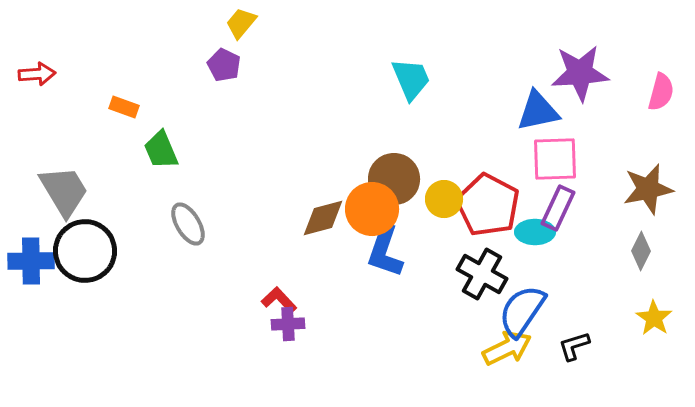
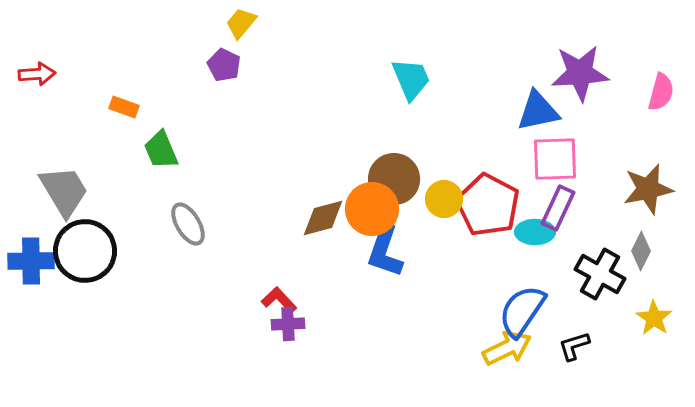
black cross: moved 118 px right
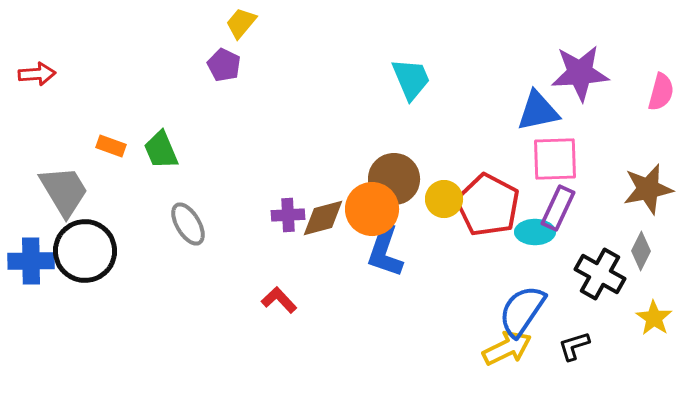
orange rectangle: moved 13 px left, 39 px down
purple cross: moved 109 px up
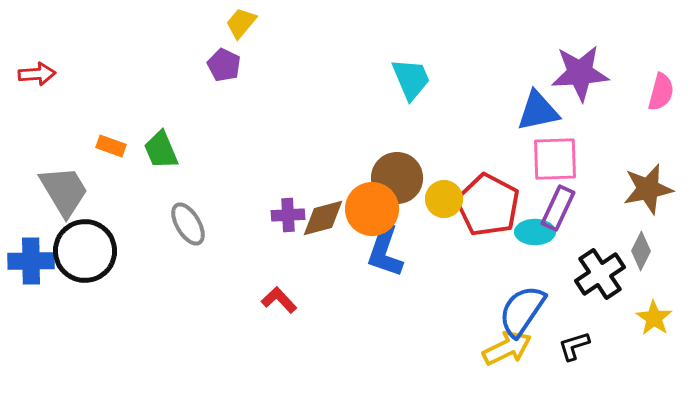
brown circle: moved 3 px right, 1 px up
black cross: rotated 27 degrees clockwise
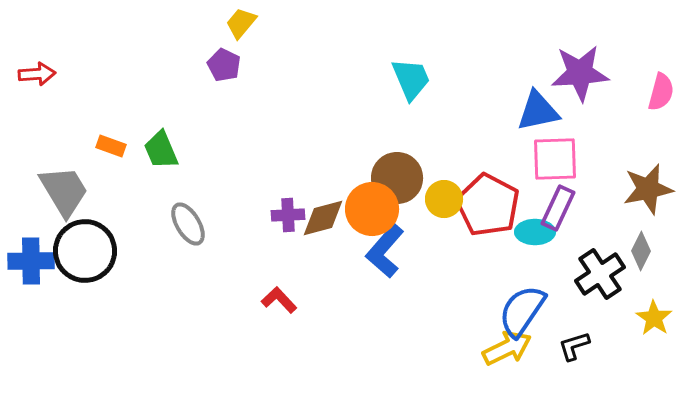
blue L-shape: rotated 22 degrees clockwise
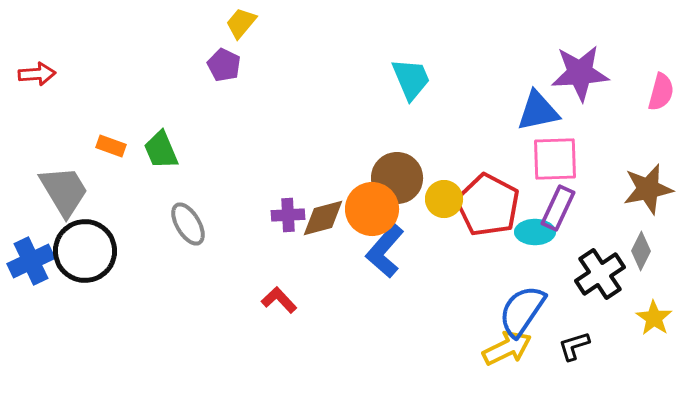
blue cross: rotated 24 degrees counterclockwise
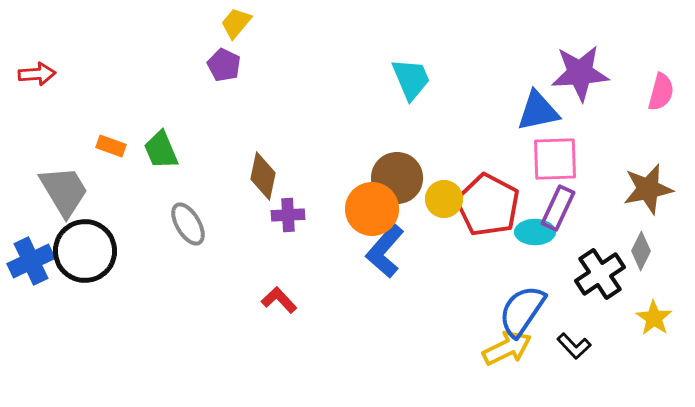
yellow trapezoid: moved 5 px left
brown diamond: moved 60 px left, 42 px up; rotated 63 degrees counterclockwise
black L-shape: rotated 116 degrees counterclockwise
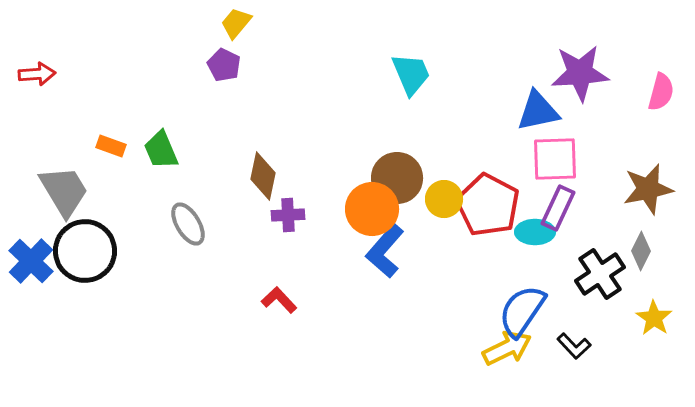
cyan trapezoid: moved 5 px up
blue cross: rotated 21 degrees counterclockwise
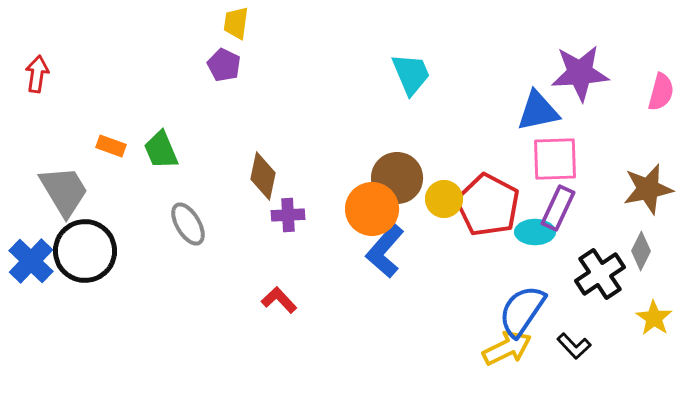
yellow trapezoid: rotated 32 degrees counterclockwise
red arrow: rotated 78 degrees counterclockwise
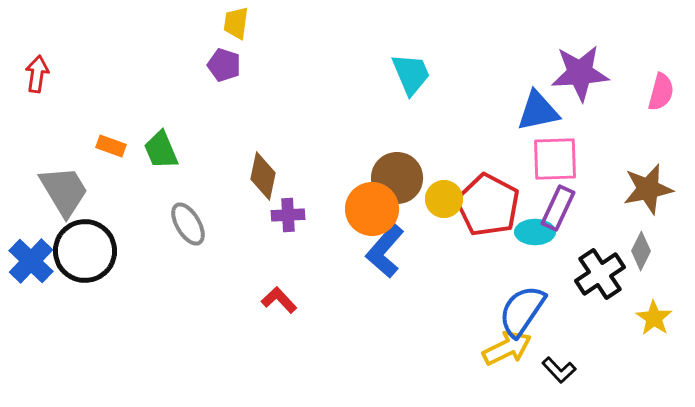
purple pentagon: rotated 8 degrees counterclockwise
black L-shape: moved 15 px left, 24 px down
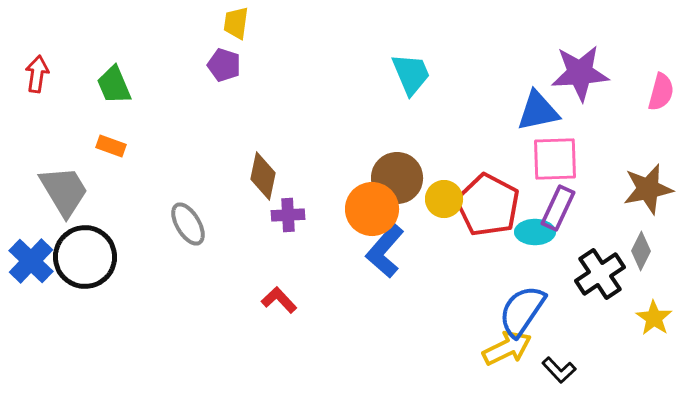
green trapezoid: moved 47 px left, 65 px up
black circle: moved 6 px down
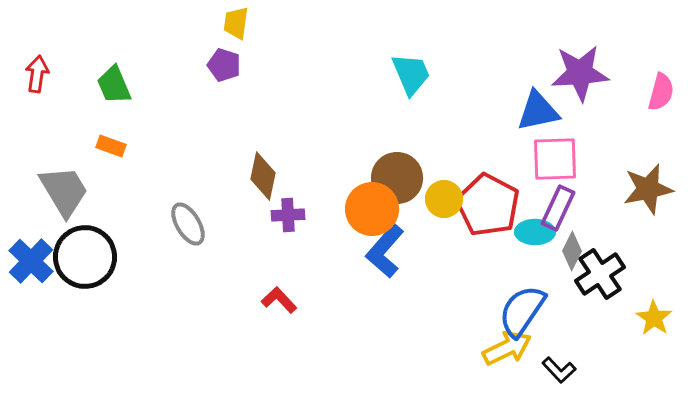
gray diamond: moved 69 px left
